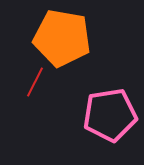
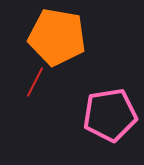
orange pentagon: moved 5 px left, 1 px up
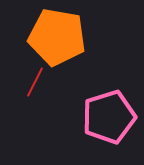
pink pentagon: moved 1 px left, 2 px down; rotated 8 degrees counterclockwise
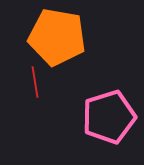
red line: rotated 36 degrees counterclockwise
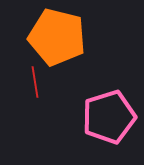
orange pentagon: rotated 4 degrees clockwise
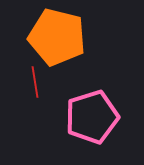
pink pentagon: moved 17 px left
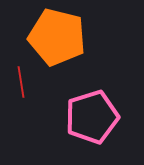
red line: moved 14 px left
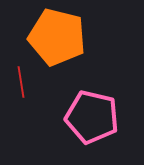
pink pentagon: rotated 30 degrees clockwise
